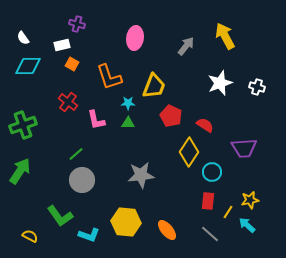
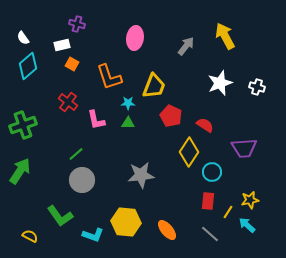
cyan diamond: rotated 40 degrees counterclockwise
cyan L-shape: moved 4 px right
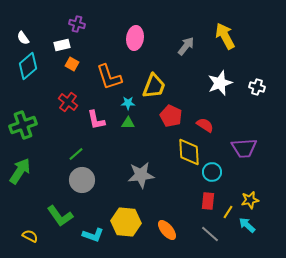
yellow diamond: rotated 36 degrees counterclockwise
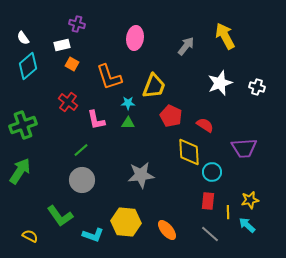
green line: moved 5 px right, 4 px up
yellow line: rotated 32 degrees counterclockwise
